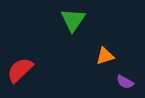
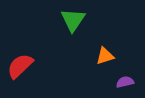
red semicircle: moved 4 px up
purple semicircle: rotated 138 degrees clockwise
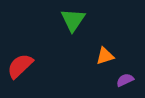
purple semicircle: moved 2 px up; rotated 12 degrees counterclockwise
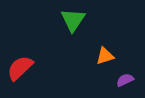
red semicircle: moved 2 px down
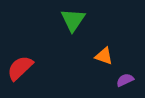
orange triangle: moved 1 px left; rotated 36 degrees clockwise
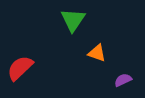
orange triangle: moved 7 px left, 3 px up
purple semicircle: moved 2 px left
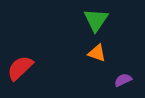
green triangle: moved 23 px right
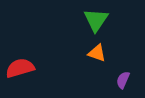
red semicircle: rotated 28 degrees clockwise
purple semicircle: rotated 42 degrees counterclockwise
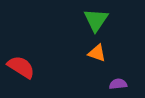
red semicircle: moved 1 px right, 1 px up; rotated 48 degrees clockwise
purple semicircle: moved 5 px left, 4 px down; rotated 60 degrees clockwise
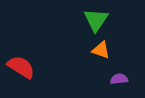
orange triangle: moved 4 px right, 3 px up
purple semicircle: moved 1 px right, 5 px up
